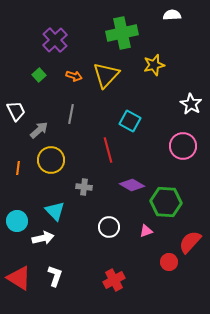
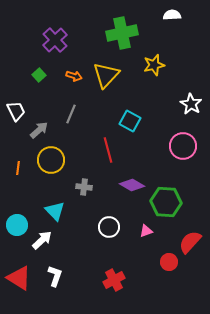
gray line: rotated 12 degrees clockwise
cyan circle: moved 4 px down
white arrow: moved 1 px left, 2 px down; rotated 30 degrees counterclockwise
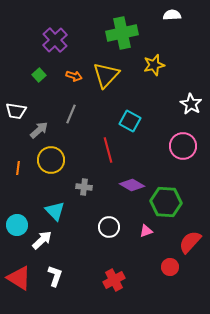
white trapezoid: rotated 125 degrees clockwise
red circle: moved 1 px right, 5 px down
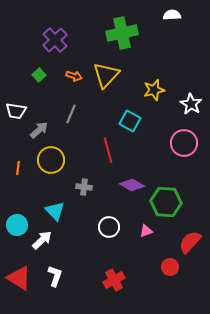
yellow star: moved 25 px down
pink circle: moved 1 px right, 3 px up
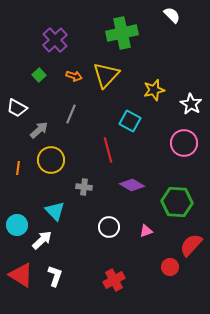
white semicircle: rotated 48 degrees clockwise
white trapezoid: moved 1 px right, 3 px up; rotated 20 degrees clockwise
green hexagon: moved 11 px right
red semicircle: moved 1 px right, 3 px down
red triangle: moved 2 px right, 3 px up
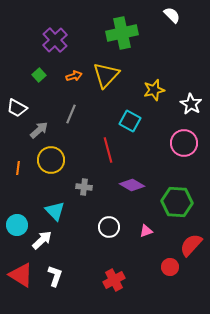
orange arrow: rotated 35 degrees counterclockwise
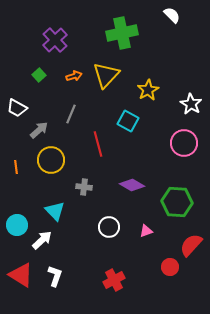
yellow star: moved 6 px left; rotated 15 degrees counterclockwise
cyan square: moved 2 px left
red line: moved 10 px left, 6 px up
orange line: moved 2 px left, 1 px up; rotated 16 degrees counterclockwise
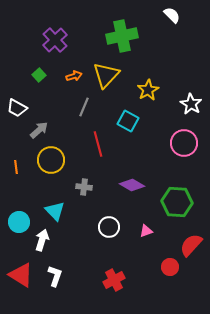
green cross: moved 3 px down
gray line: moved 13 px right, 7 px up
cyan circle: moved 2 px right, 3 px up
white arrow: rotated 30 degrees counterclockwise
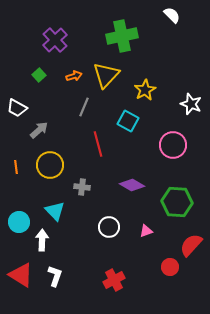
yellow star: moved 3 px left
white star: rotated 10 degrees counterclockwise
pink circle: moved 11 px left, 2 px down
yellow circle: moved 1 px left, 5 px down
gray cross: moved 2 px left
white arrow: rotated 15 degrees counterclockwise
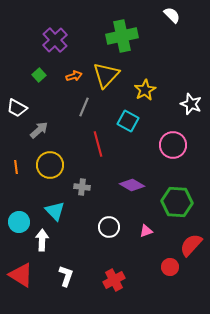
white L-shape: moved 11 px right
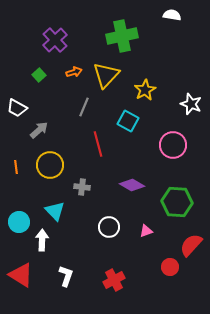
white semicircle: rotated 36 degrees counterclockwise
orange arrow: moved 4 px up
